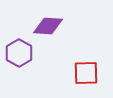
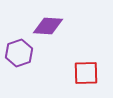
purple hexagon: rotated 12 degrees clockwise
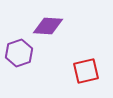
red square: moved 2 px up; rotated 12 degrees counterclockwise
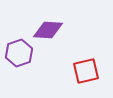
purple diamond: moved 4 px down
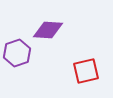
purple hexagon: moved 2 px left
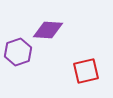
purple hexagon: moved 1 px right, 1 px up
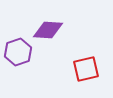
red square: moved 2 px up
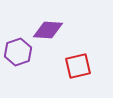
red square: moved 8 px left, 3 px up
